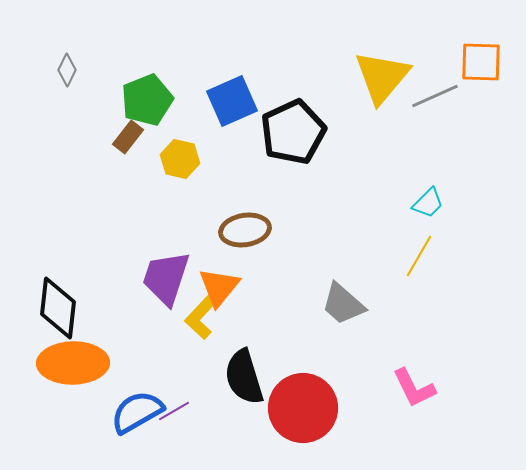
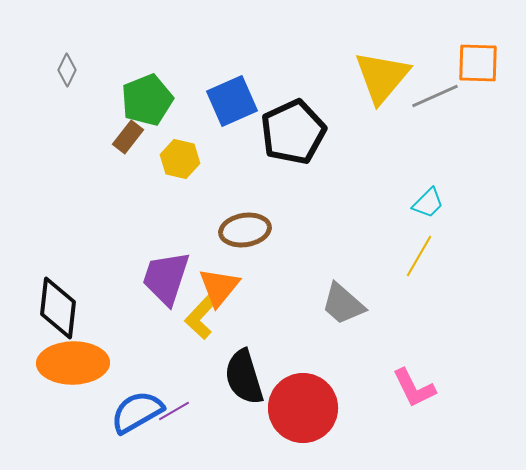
orange square: moved 3 px left, 1 px down
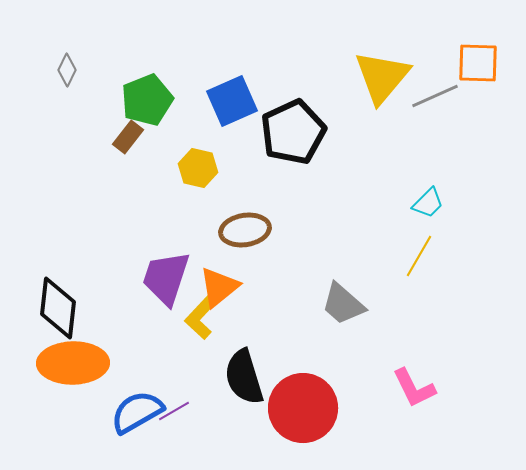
yellow hexagon: moved 18 px right, 9 px down
orange triangle: rotated 12 degrees clockwise
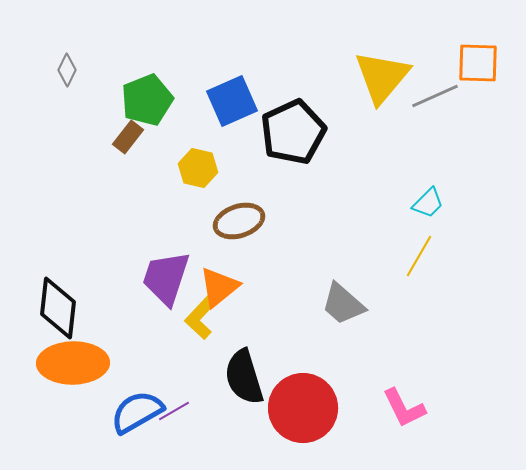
brown ellipse: moved 6 px left, 9 px up; rotated 9 degrees counterclockwise
pink L-shape: moved 10 px left, 20 px down
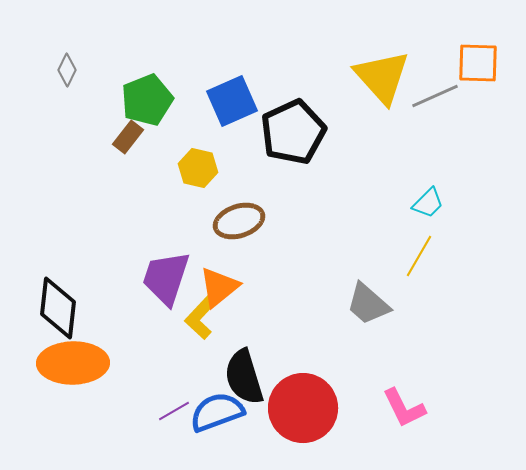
yellow triangle: rotated 22 degrees counterclockwise
gray trapezoid: moved 25 px right
blue semicircle: moved 80 px right; rotated 10 degrees clockwise
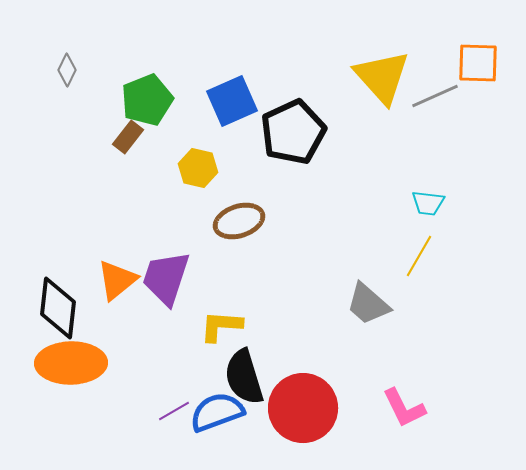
cyan trapezoid: rotated 52 degrees clockwise
orange triangle: moved 102 px left, 7 px up
yellow L-shape: moved 20 px right, 9 px down; rotated 51 degrees clockwise
orange ellipse: moved 2 px left
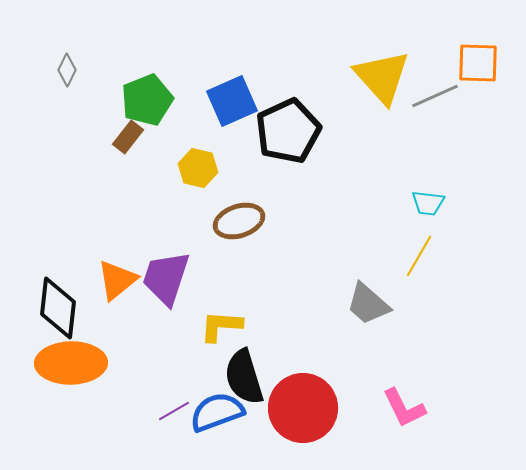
black pentagon: moved 5 px left, 1 px up
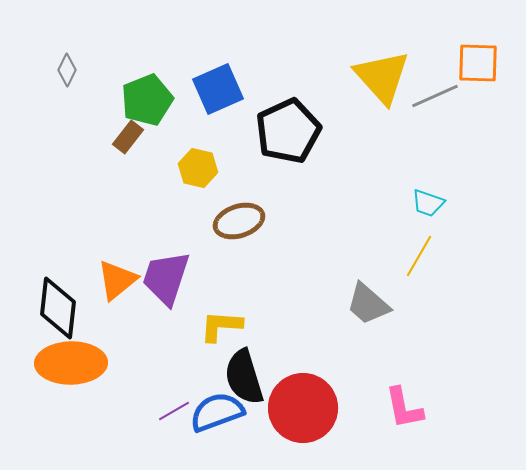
blue square: moved 14 px left, 12 px up
cyan trapezoid: rotated 12 degrees clockwise
pink L-shape: rotated 15 degrees clockwise
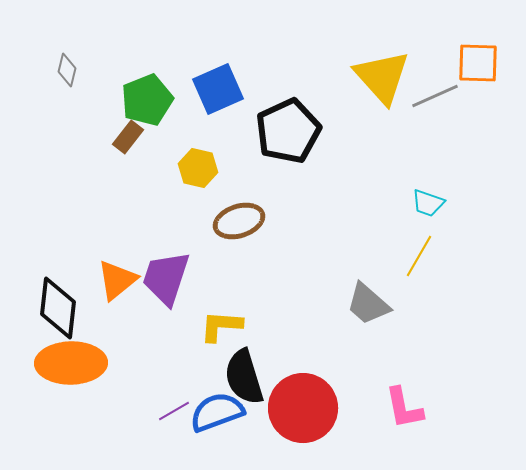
gray diamond: rotated 12 degrees counterclockwise
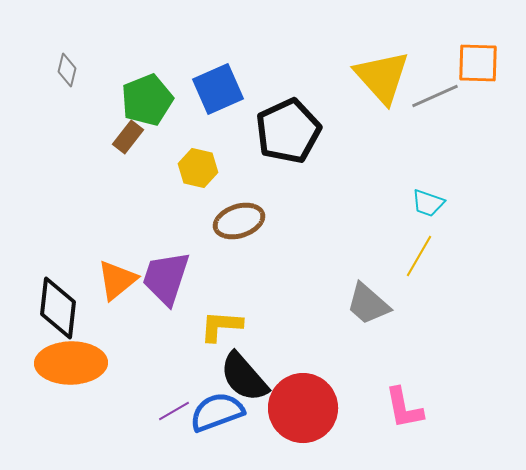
black semicircle: rotated 24 degrees counterclockwise
